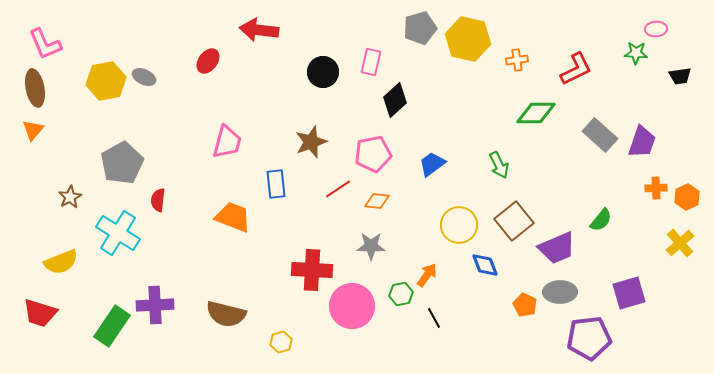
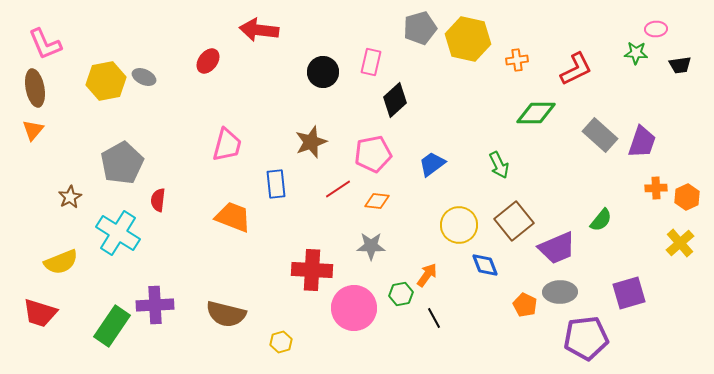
black trapezoid at (680, 76): moved 11 px up
pink trapezoid at (227, 142): moved 3 px down
pink circle at (352, 306): moved 2 px right, 2 px down
purple pentagon at (589, 338): moved 3 px left
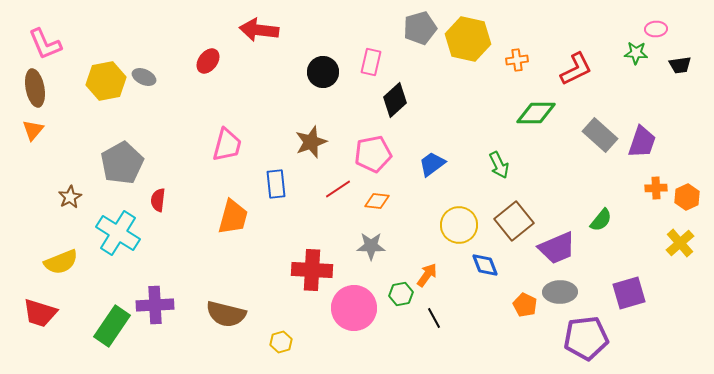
orange trapezoid at (233, 217): rotated 84 degrees clockwise
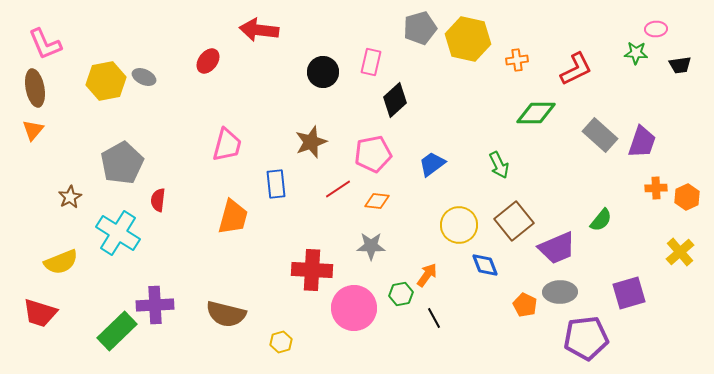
yellow cross at (680, 243): moved 9 px down
green rectangle at (112, 326): moved 5 px right, 5 px down; rotated 12 degrees clockwise
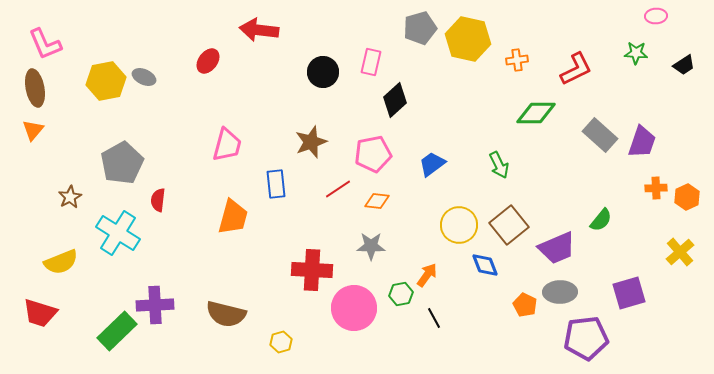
pink ellipse at (656, 29): moved 13 px up
black trapezoid at (680, 65): moved 4 px right; rotated 25 degrees counterclockwise
brown square at (514, 221): moved 5 px left, 4 px down
